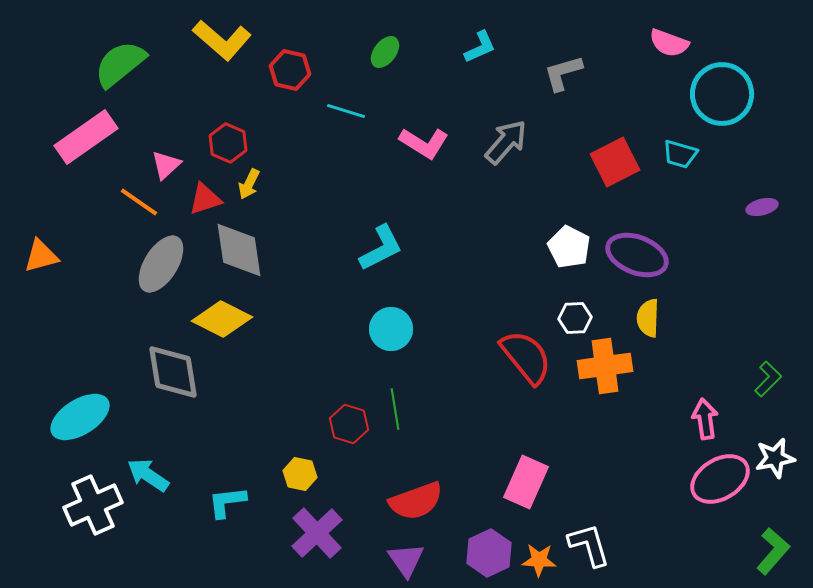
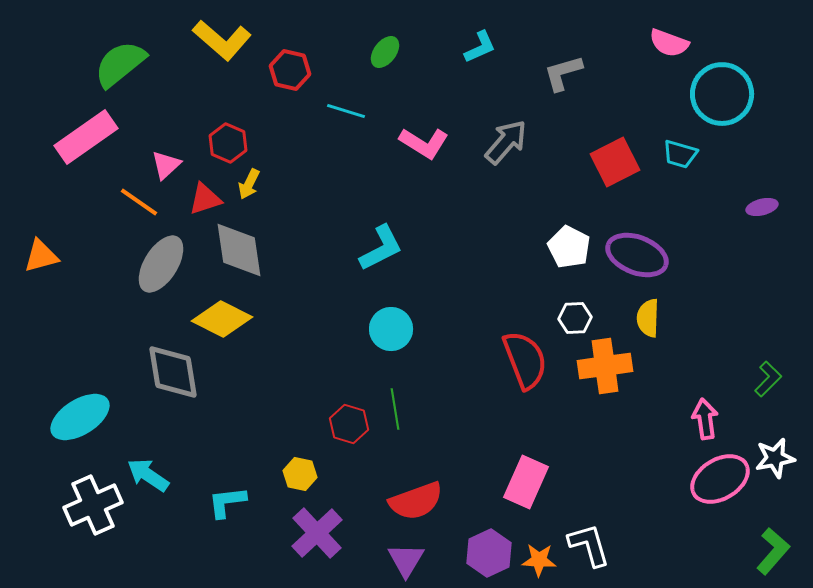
red semicircle at (526, 357): moved 1 px left, 3 px down; rotated 18 degrees clockwise
purple triangle at (406, 560): rotated 6 degrees clockwise
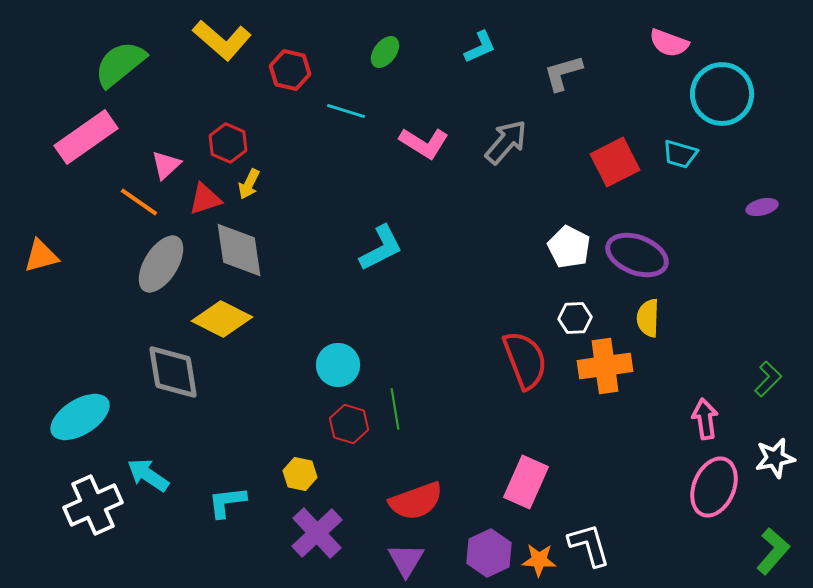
cyan circle at (391, 329): moved 53 px left, 36 px down
pink ellipse at (720, 479): moved 6 px left, 8 px down; rotated 36 degrees counterclockwise
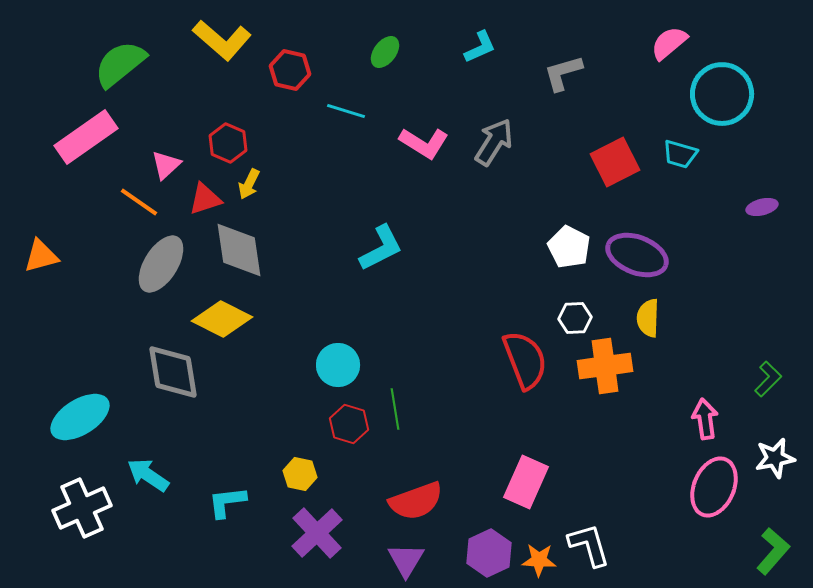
pink semicircle at (669, 43): rotated 120 degrees clockwise
gray arrow at (506, 142): moved 12 px left; rotated 9 degrees counterclockwise
white cross at (93, 505): moved 11 px left, 3 px down
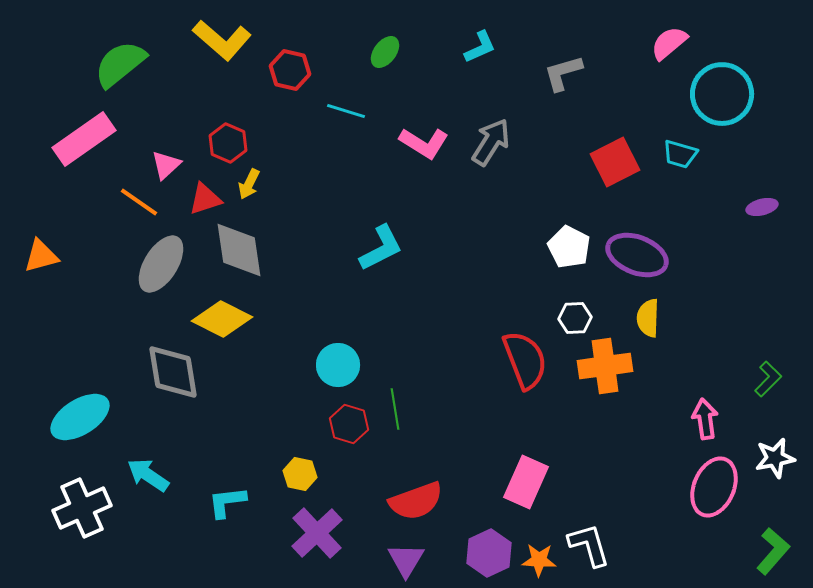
pink rectangle at (86, 137): moved 2 px left, 2 px down
gray arrow at (494, 142): moved 3 px left
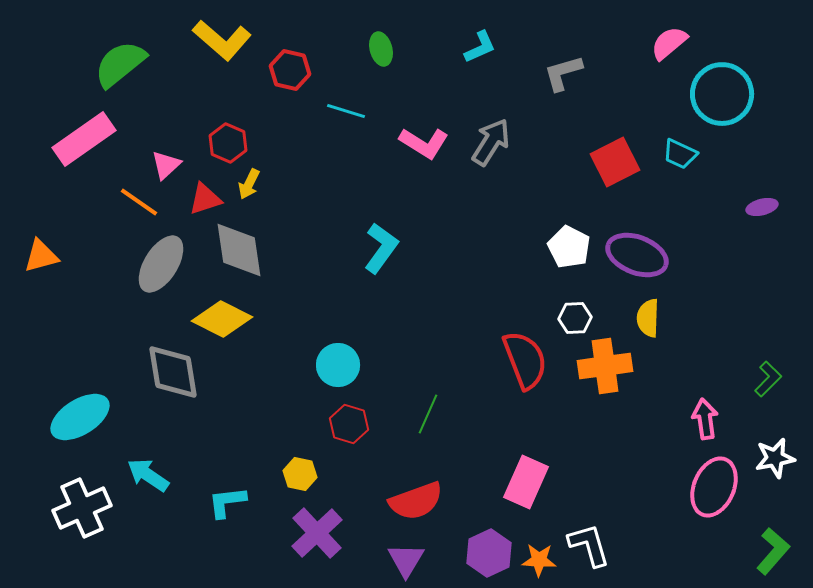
green ellipse at (385, 52): moved 4 px left, 3 px up; rotated 52 degrees counterclockwise
cyan trapezoid at (680, 154): rotated 9 degrees clockwise
cyan L-shape at (381, 248): rotated 27 degrees counterclockwise
green line at (395, 409): moved 33 px right, 5 px down; rotated 33 degrees clockwise
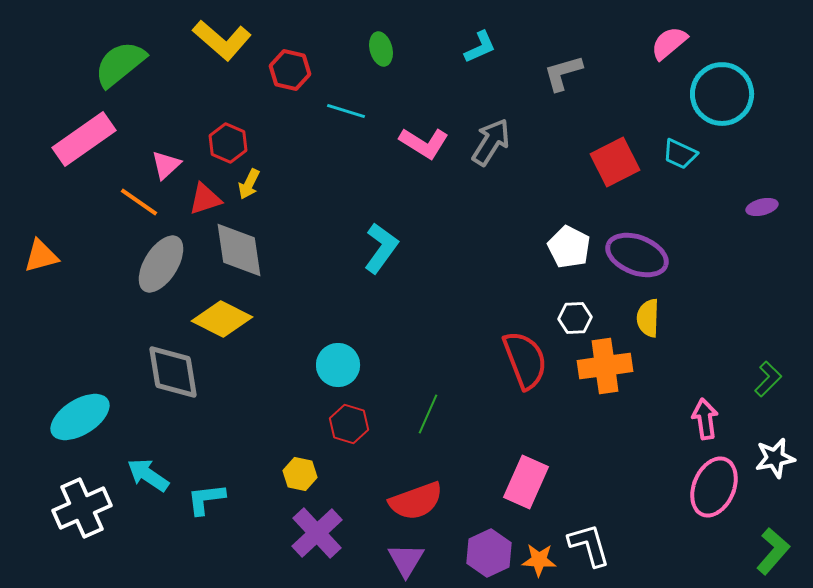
cyan L-shape at (227, 502): moved 21 px left, 3 px up
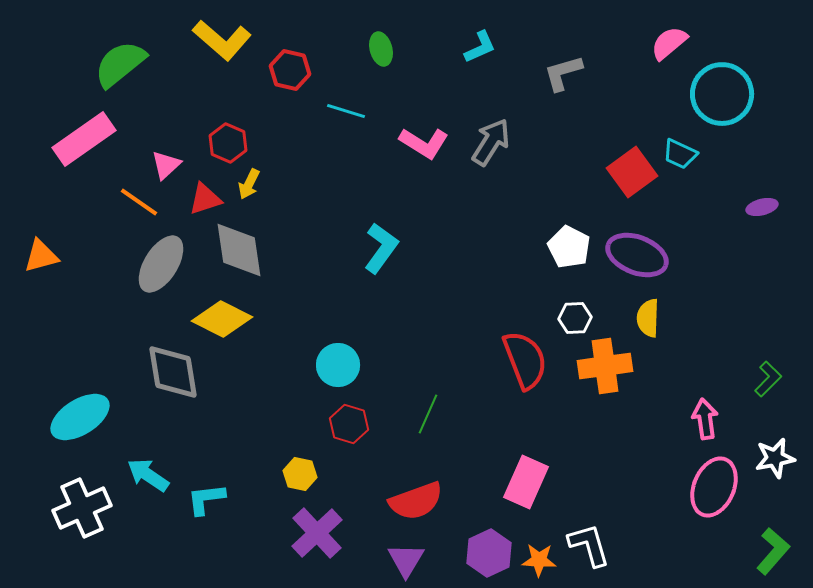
red square at (615, 162): moved 17 px right, 10 px down; rotated 9 degrees counterclockwise
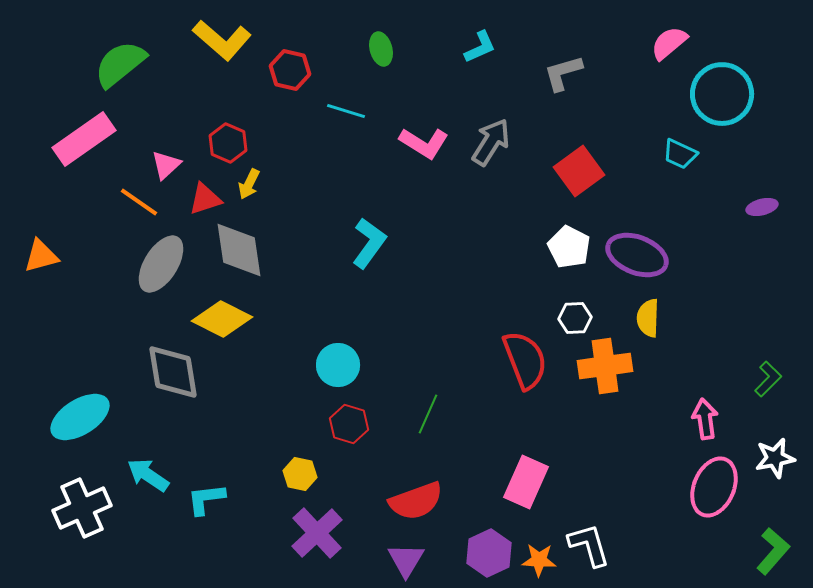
red square at (632, 172): moved 53 px left, 1 px up
cyan L-shape at (381, 248): moved 12 px left, 5 px up
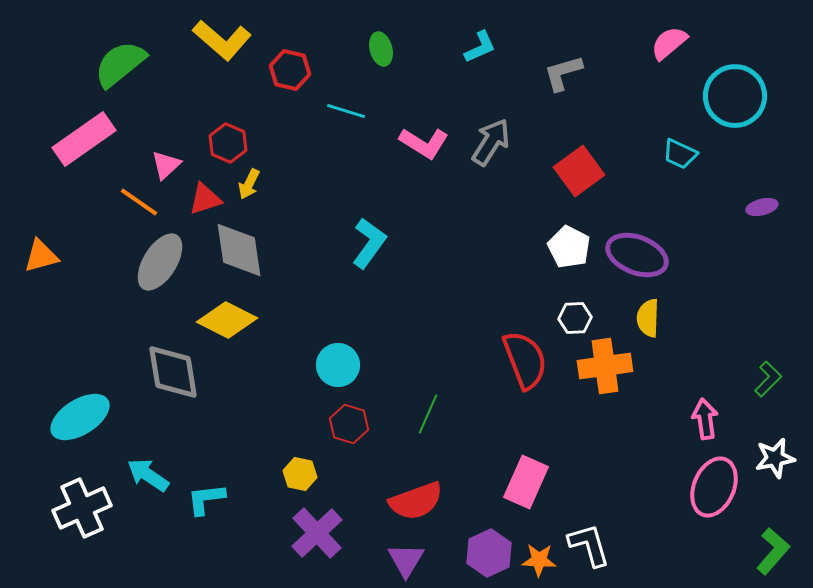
cyan circle at (722, 94): moved 13 px right, 2 px down
gray ellipse at (161, 264): moved 1 px left, 2 px up
yellow diamond at (222, 319): moved 5 px right, 1 px down
